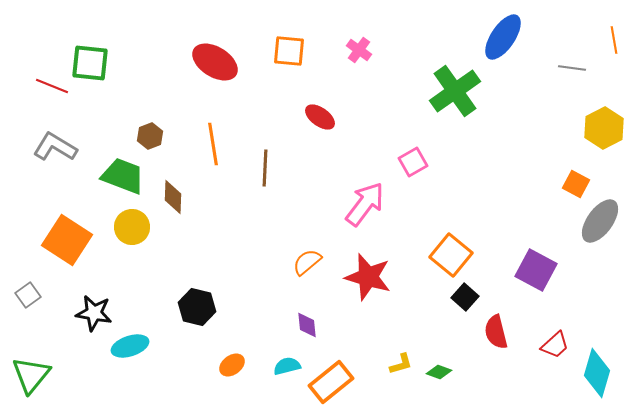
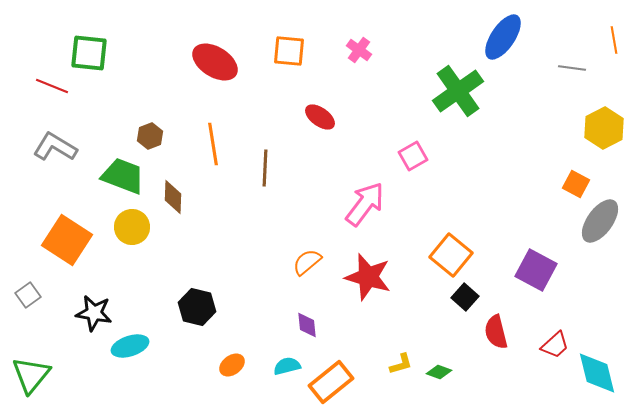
green square at (90, 63): moved 1 px left, 10 px up
green cross at (455, 91): moved 3 px right
pink square at (413, 162): moved 6 px up
cyan diamond at (597, 373): rotated 30 degrees counterclockwise
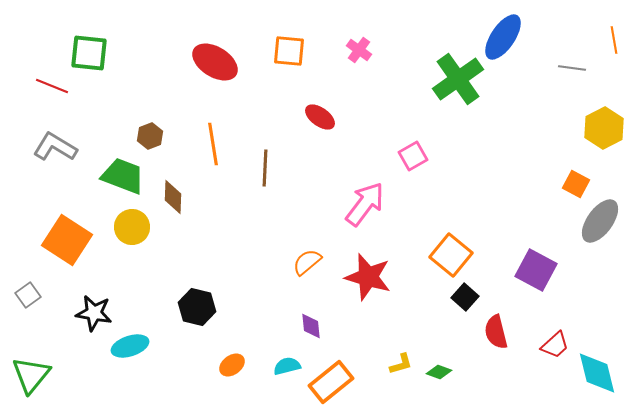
green cross at (458, 91): moved 12 px up
purple diamond at (307, 325): moved 4 px right, 1 px down
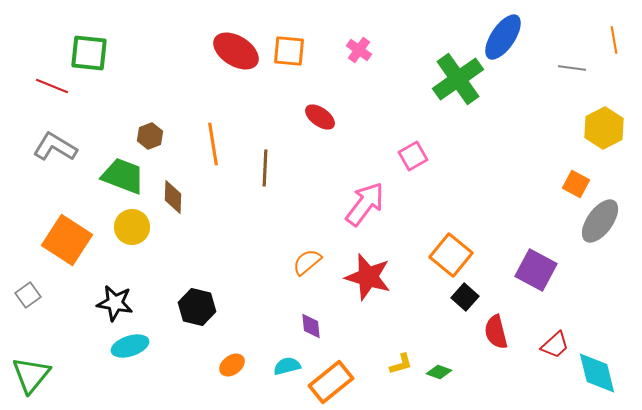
red ellipse at (215, 62): moved 21 px right, 11 px up
black star at (94, 313): moved 21 px right, 10 px up
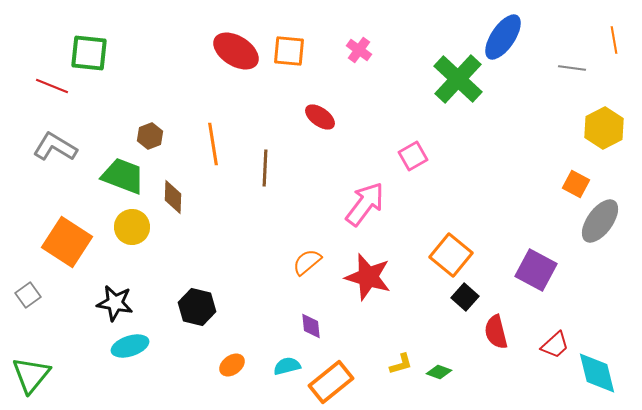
green cross at (458, 79): rotated 12 degrees counterclockwise
orange square at (67, 240): moved 2 px down
